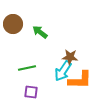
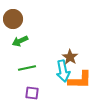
brown circle: moved 5 px up
green arrow: moved 20 px left, 9 px down; rotated 63 degrees counterclockwise
brown star: rotated 28 degrees clockwise
cyan arrow: rotated 45 degrees counterclockwise
purple square: moved 1 px right, 1 px down
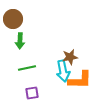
green arrow: rotated 63 degrees counterclockwise
brown star: rotated 28 degrees clockwise
purple square: rotated 16 degrees counterclockwise
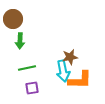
purple square: moved 5 px up
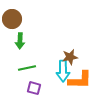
brown circle: moved 1 px left
cyan arrow: rotated 10 degrees clockwise
purple square: moved 2 px right; rotated 24 degrees clockwise
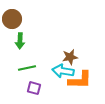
cyan arrow: rotated 100 degrees clockwise
